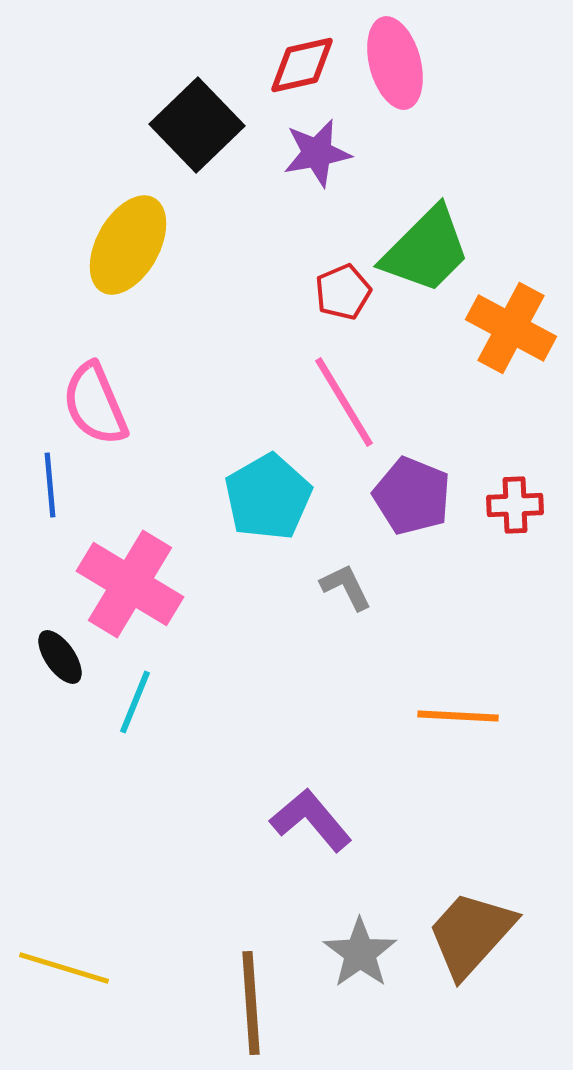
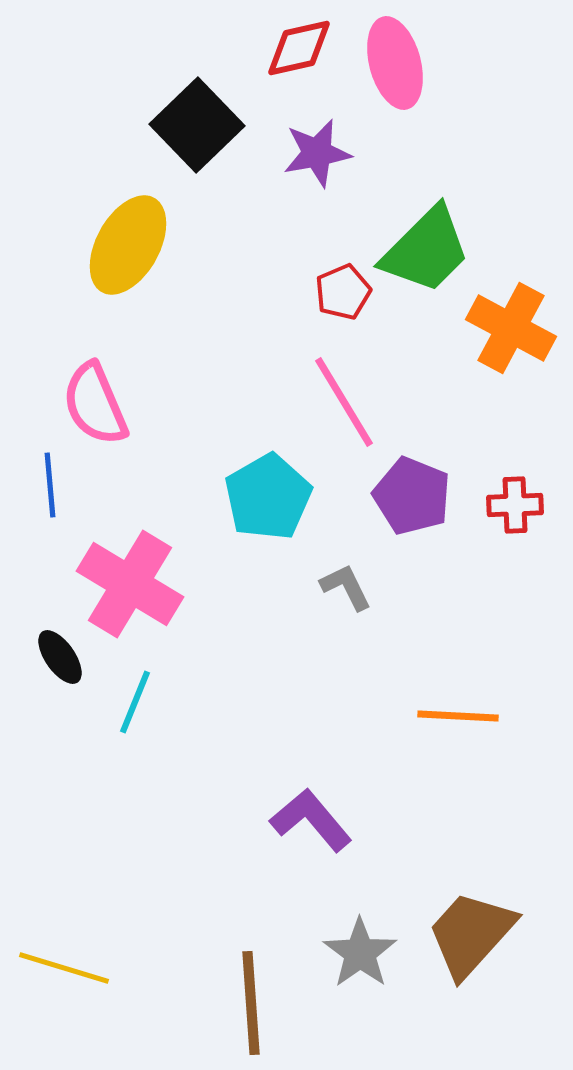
red diamond: moved 3 px left, 17 px up
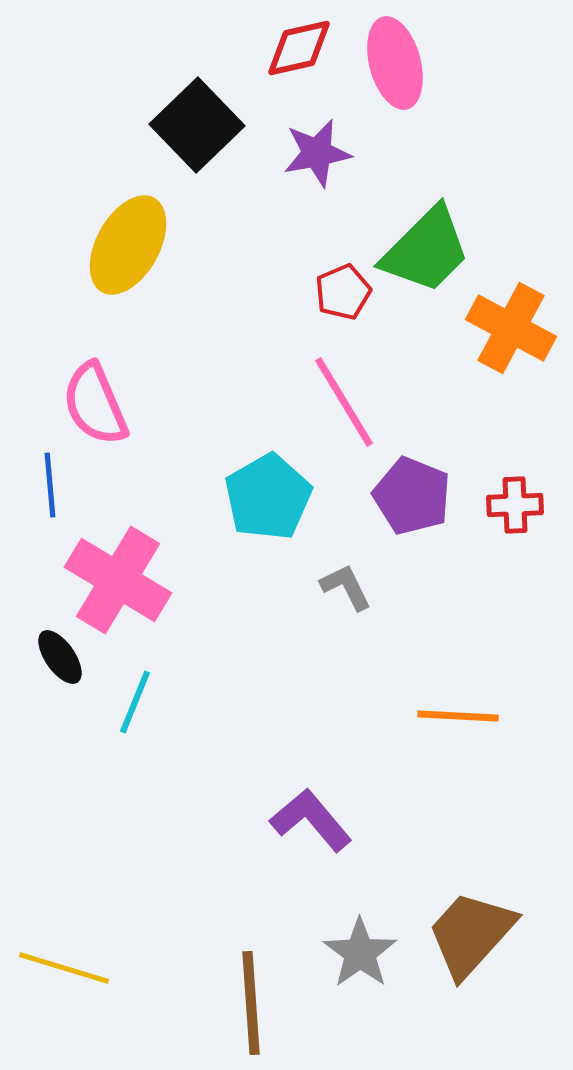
pink cross: moved 12 px left, 4 px up
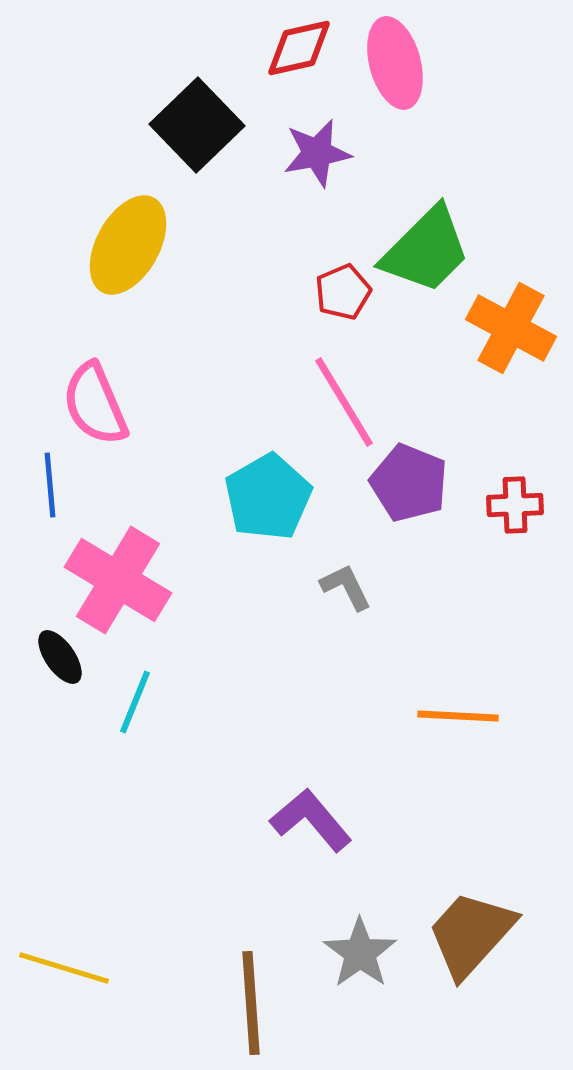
purple pentagon: moved 3 px left, 13 px up
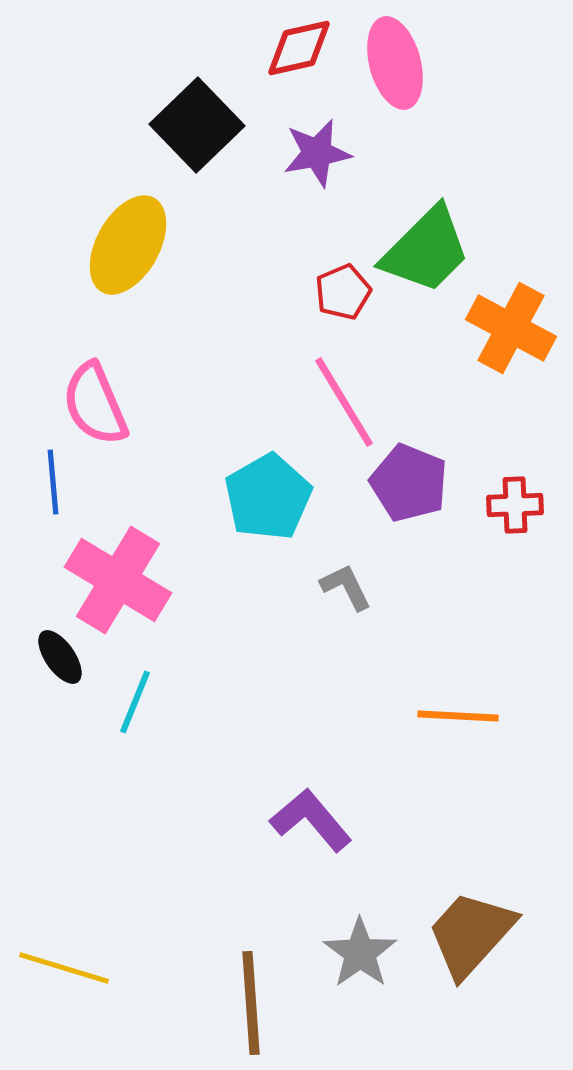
blue line: moved 3 px right, 3 px up
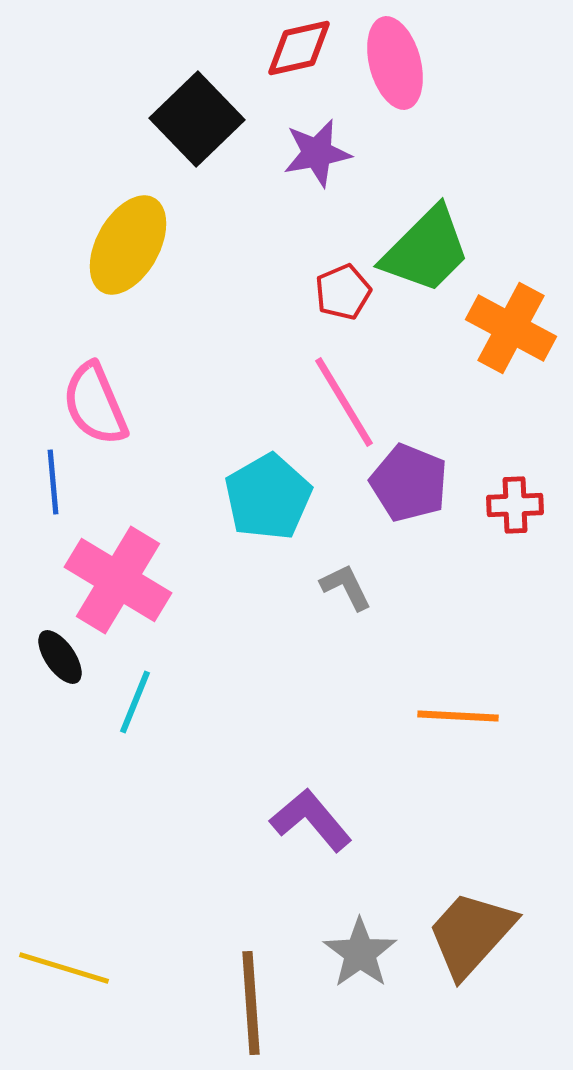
black square: moved 6 px up
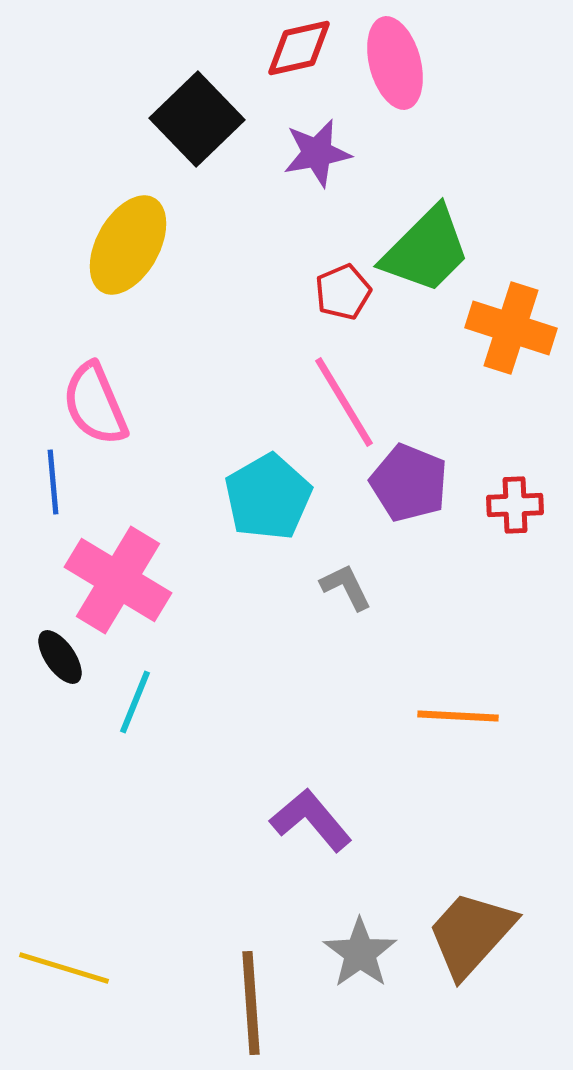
orange cross: rotated 10 degrees counterclockwise
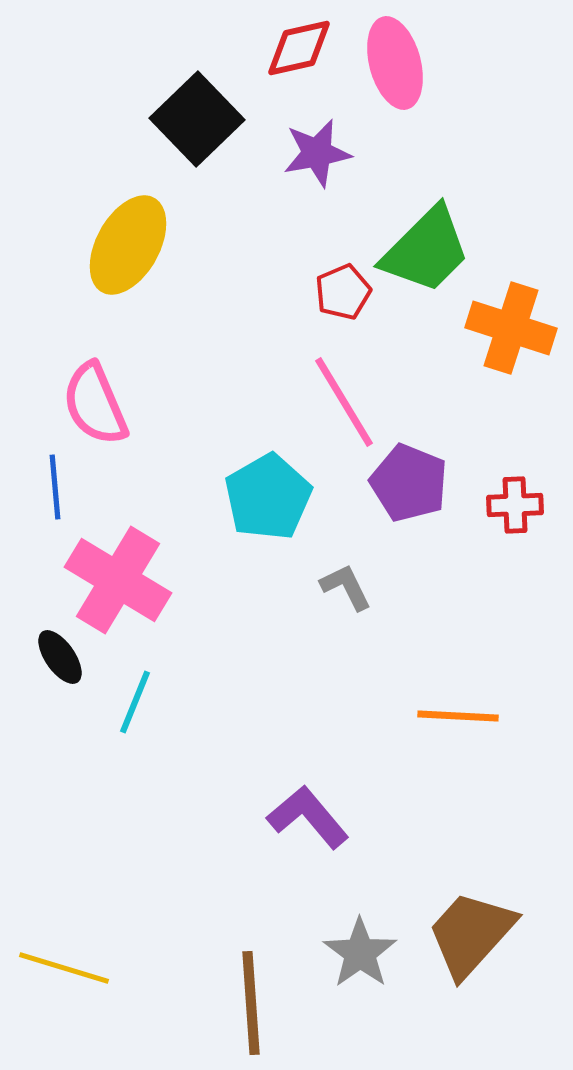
blue line: moved 2 px right, 5 px down
purple L-shape: moved 3 px left, 3 px up
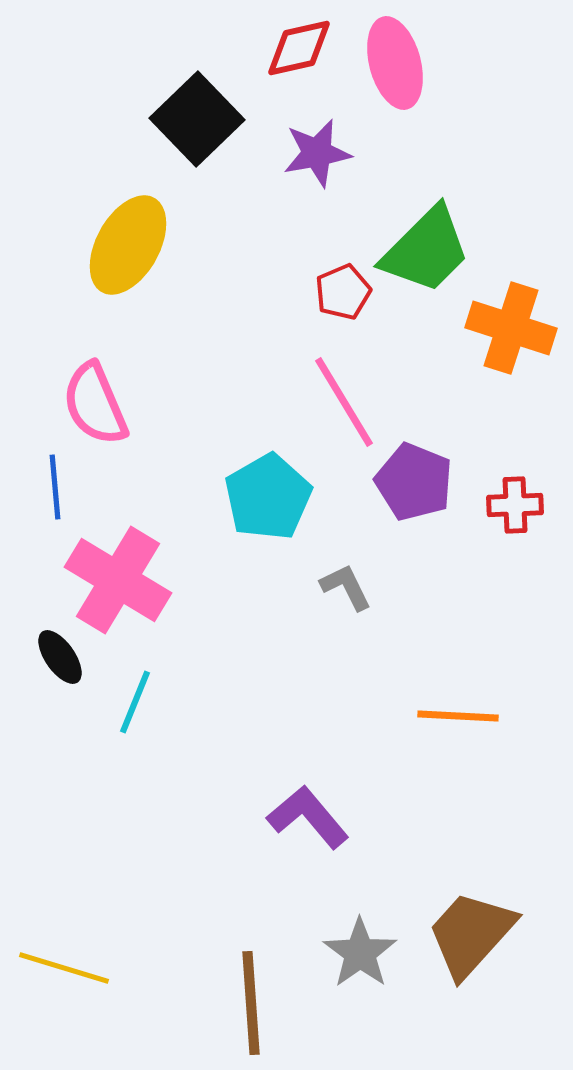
purple pentagon: moved 5 px right, 1 px up
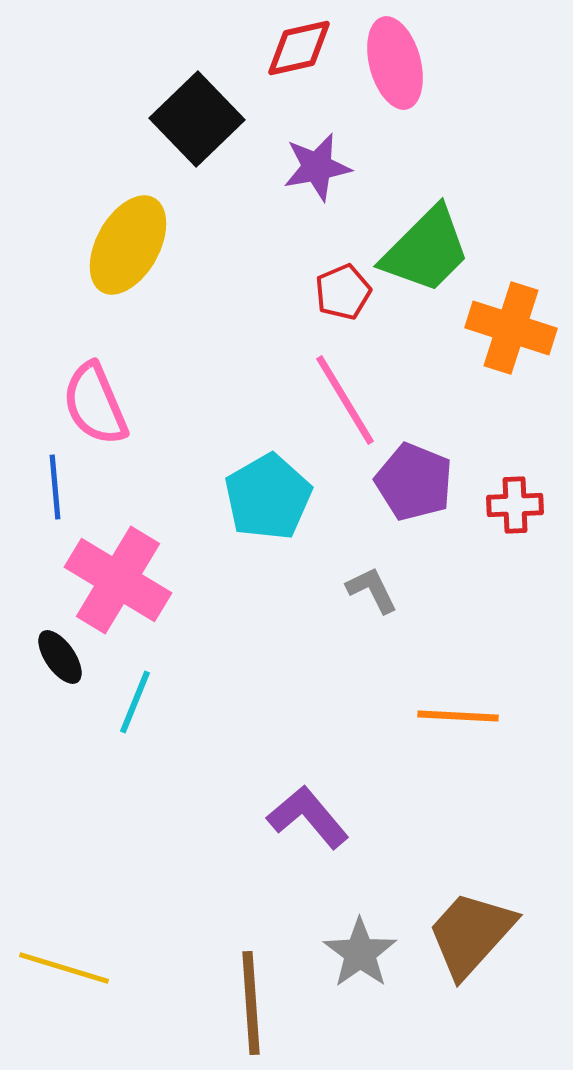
purple star: moved 14 px down
pink line: moved 1 px right, 2 px up
gray L-shape: moved 26 px right, 3 px down
